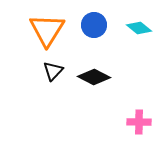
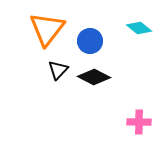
blue circle: moved 4 px left, 16 px down
orange triangle: moved 1 px up; rotated 6 degrees clockwise
black triangle: moved 5 px right, 1 px up
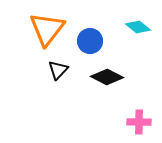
cyan diamond: moved 1 px left, 1 px up
black diamond: moved 13 px right
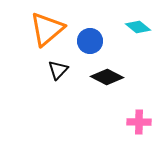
orange triangle: rotated 12 degrees clockwise
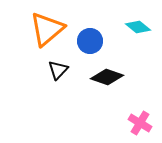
black diamond: rotated 8 degrees counterclockwise
pink cross: moved 1 px right, 1 px down; rotated 30 degrees clockwise
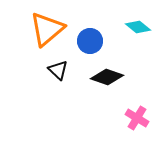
black triangle: rotated 30 degrees counterclockwise
pink cross: moved 3 px left, 5 px up
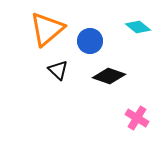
black diamond: moved 2 px right, 1 px up
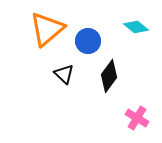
cyan diamond: moved 2 px left
blue circle: moved 2 px left
black triangle: moved 6 px right, 4 px down
black diamond: rotated 72 degrees counterclockwise
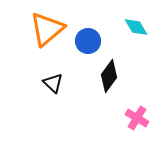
cyan diamond: rotated 20 degrees clockwise
black triangle: moved 11 px left, 9 px down
